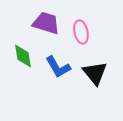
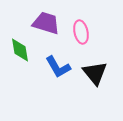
green diamond: moved 3 px left, 6 px up
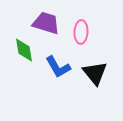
pink ellipse: rotated 15 degrees clockwise
green diamond: moved 4 px right
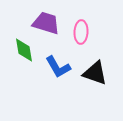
black triangle: rotated 32 degrees counterclockwise
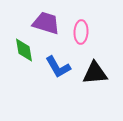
black triangle: rotated 24 degrees counterclockwise
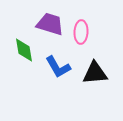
purple trapezoid: moved 4 px right, 1 px down
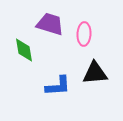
pink ellipse: moved 3 px right, 2 px down
blue L-shape: moved 19 px down; rotated 64 degrees counterclockwise
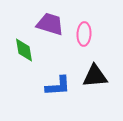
black triangle: moved 3 px down
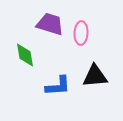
pink ellipse: moved 3 px left, 1 px up
green diamond: moved 1 px right, 5 px down
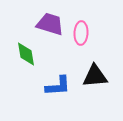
green diamond: moved 1 px right, 1 px up
